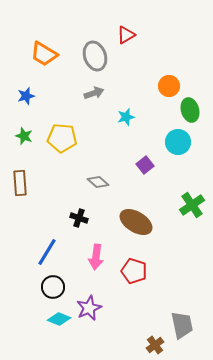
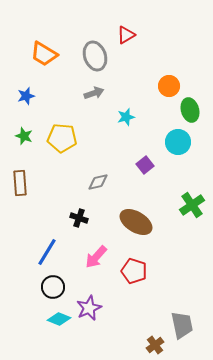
gray diamond: rotated 55 degrees counterclockwise
pink arrow: rotated 35 degrees clockwise
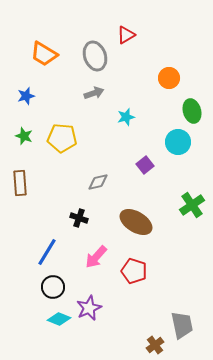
orange circle: moved 8 px up
green ellipse: moved 2 px right, 1 px down
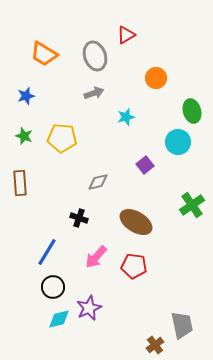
orange circle: moved 13 px left
red pentagon: moved 5 px up; rotated 10 degrees counterclockwise
cyan diamond: rotated 35 degrees counterclockwise
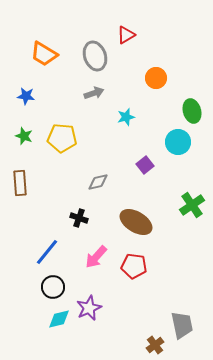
blue star: rotated 24 degrees clockwise
blue line: rotated 8 degrees clockwise
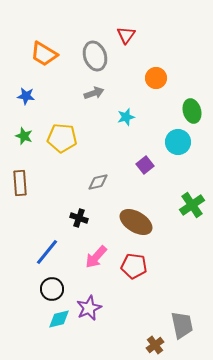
red triangle: rotated 24 degrees counterclockwise
black circle: moved 1 px left, 2 px down
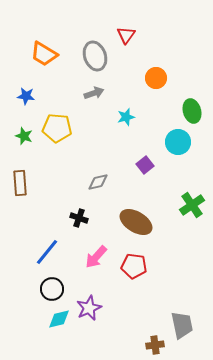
yellow pentagon: moved 5 px left, 10 px up
brown cross: rotated 30 degrees clockwise
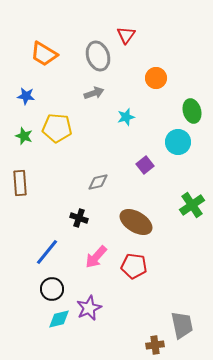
gray ellipse: moved 3 px right
